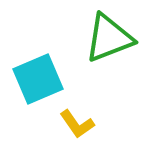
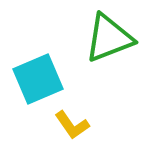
yellow L-shape: moved 5 px left, 1 px down
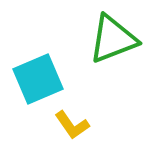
green triangle: moved 4 px right, 1 px down
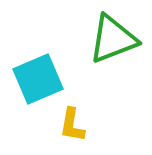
yellow L-shape: rotated 45 degrees clockwise
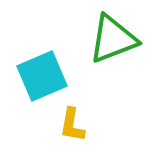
cyan square: moved 4 px right, 3 px up
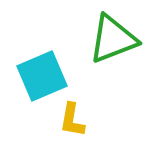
yellow L-shape: moved 5 px up
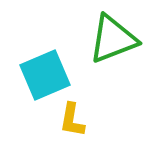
cyan square: moved 3 px right, 1 px up
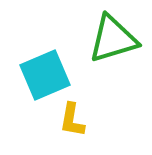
green triangle: rotated 4 degrees clockwise
